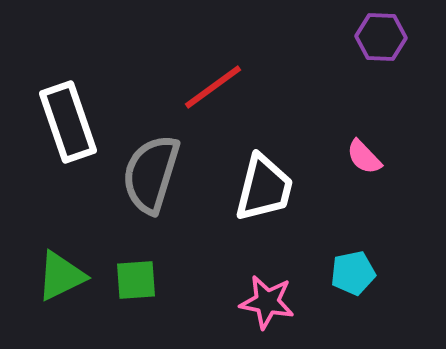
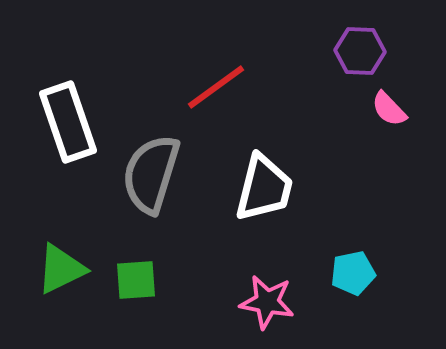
purple hexagon: moved 21 px left, 14 px down
red line: moved 3 px right
pink semicircle: moved 25 px right, 48 px up
green triangle: moved 7 px up
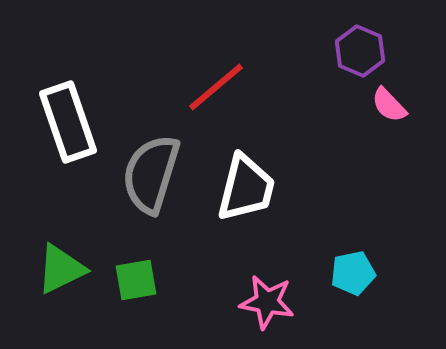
purple hexagon: rotated 21 degrees clockwise
red line: rotated 4 degrees counterclockwise
pink semicircle: moved 4 px up
white trapezoid: moved 18 px left
green square: rotated 6 degrees counterclockwise
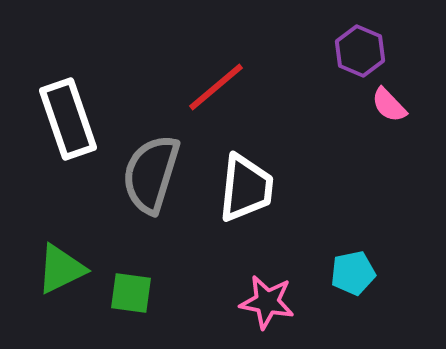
white rectangle: moved 3 px up
white trapezoid: rotated 8 degrees counterclockwise
green square: moved 5 px left, 13 px down; rotated 18 degrees clockwise
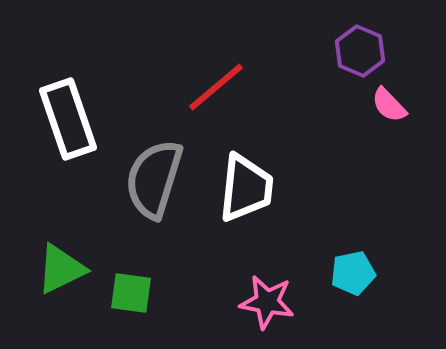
gray semicircle: moved 3 px right, 5 px down
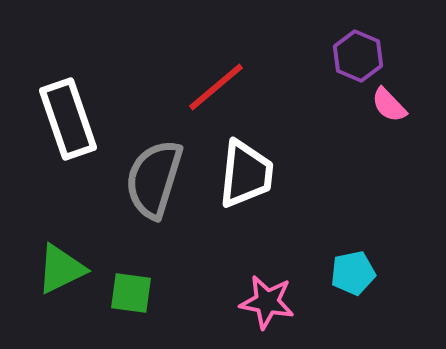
purple hexagon: moved 2 px left, 5 px down
white trapezoid: moved 14 px up
